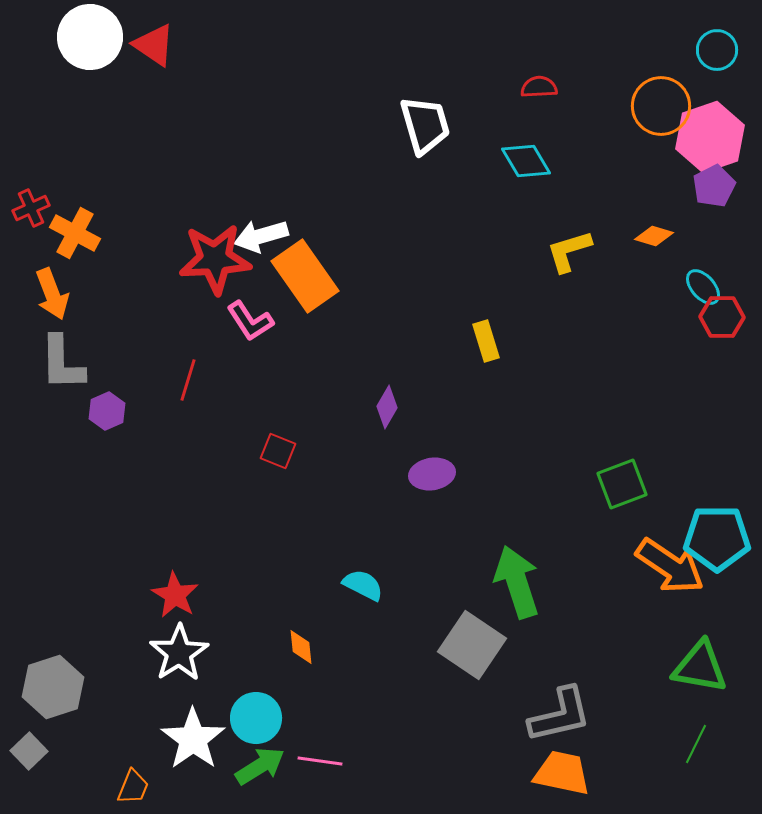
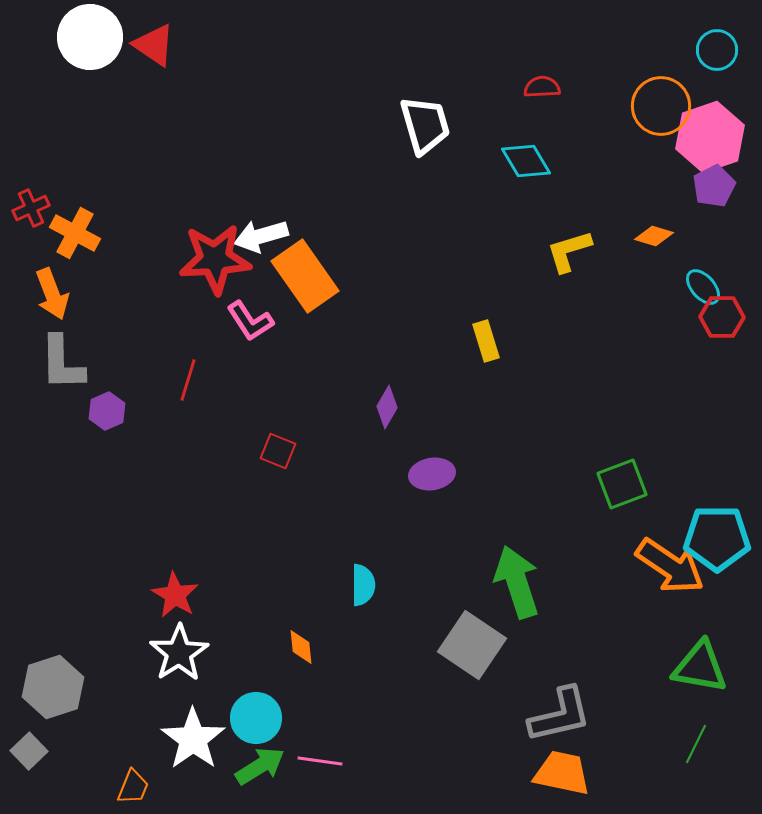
red semicircle at (539, 87): moved 3 px right
cyan semicircle at (363, 585): rotated 63 degrees clockwise
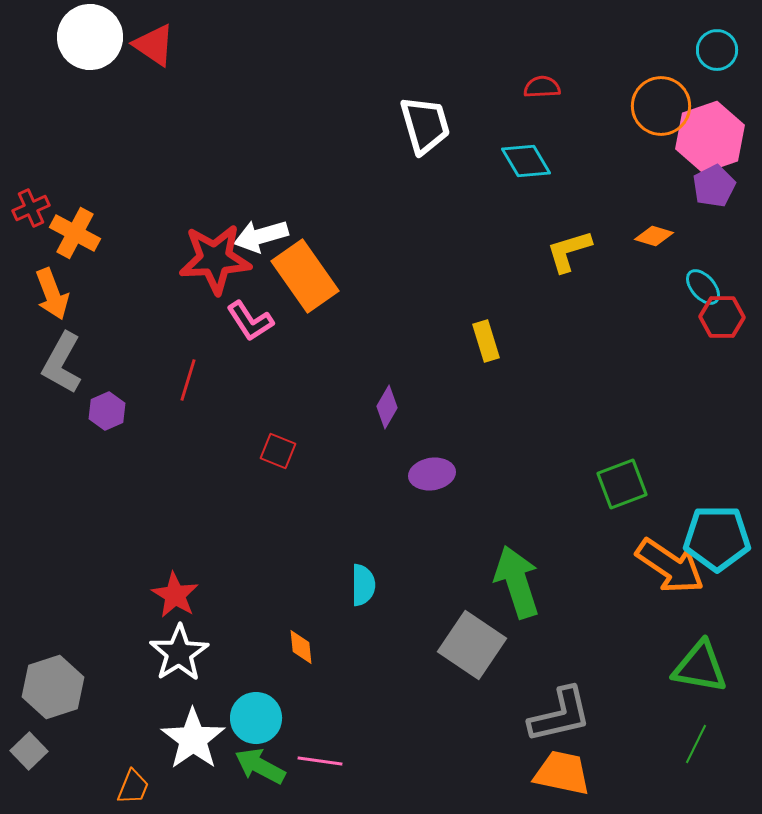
gray L-shape at (62, 363): rotated 30 degrees clockwise
green arrow at (260, 766): rotated 120 degrees counterclockwise
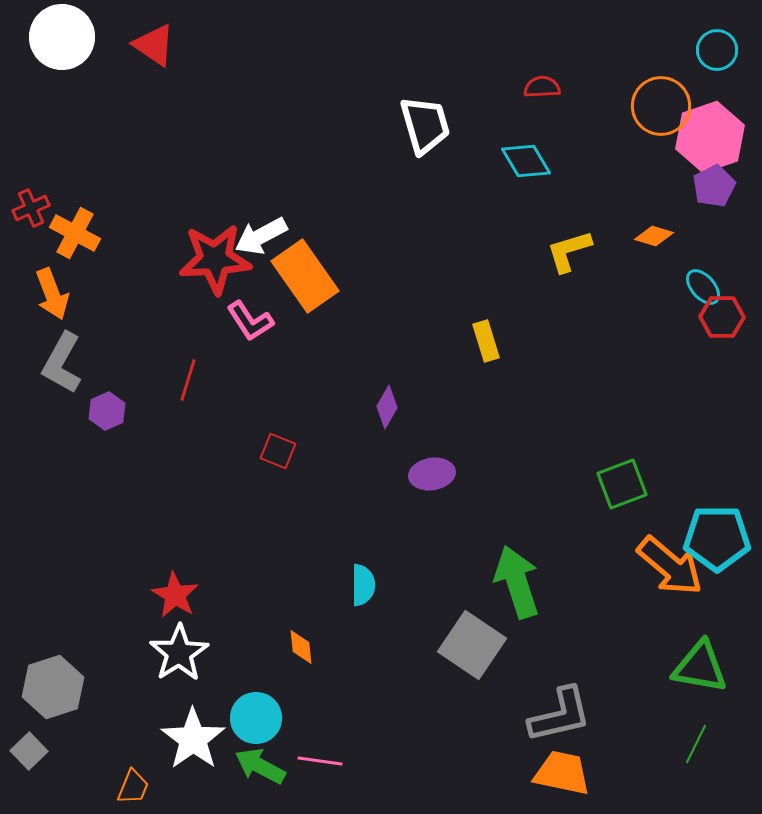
white circle at (90, 37): moved 28 px left
white arrow at (261, 236): rotated 12 degrees counterclockwise
orange arrow at (670, 566): rotated 6 degrees clockwise
